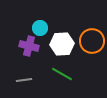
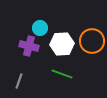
green line: rotated 10 degrees counterclockwise
gray line: moved 5 px left, 1 px down; rotated 63 degrees counterclockwise
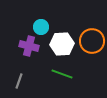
cyan circle: moved 1 px right, 1 px up
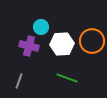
green line: moved 5 px right, 4 px down
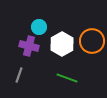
cyan circle: moved 2 px left
white hexagon: rotated 25 degrees counterclockwise
gray line: moved 6 px up
